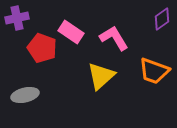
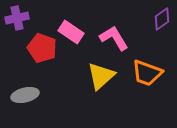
orange trapezoid: moved 7 px left, 2 px down
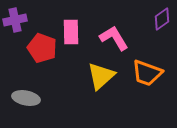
purple cross: moved 2 px left, 2 px down
pink rectangle: rotated 55 degrees clockwise
gray ellipse: moved 1 px right, 3 px down; rotated 24 degrees clockwise
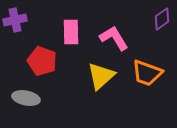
red pentagon: moved 13 px down
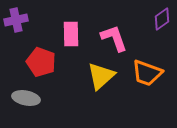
purple cross: moved 1 px right
pink rectangle: moved 2 px down
pink L-shape: rotated 12 degrees clockwise
red pentagon: moved 1 px left, 1 px down
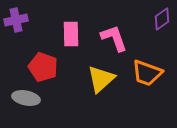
red pentagon: moved 2 px right, 5 px down
yellow triangle: moved 3 px down
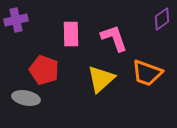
red pentagon: moved 1 px right, 3 px down
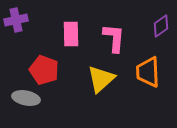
purple diamond: moved 1 px left, 7 px down
pink L-shape: rotated 24 degrees clockwise
orange trapezoid: moved 1 px right, 1 px up; rotated 68 degrees clockwise
